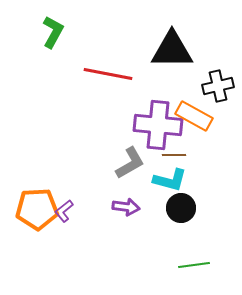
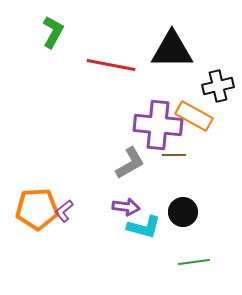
red line: moved 3 px right, 9 px up
cyan L-shape: moved 26 px left, 47 px down
black circle: moved 2 px right, 4 px down
green line: moved 3 px up
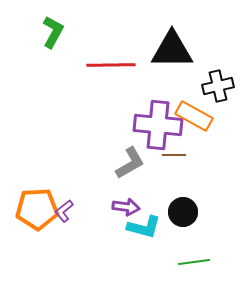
red line: rotated 12 degrees counterclockwise
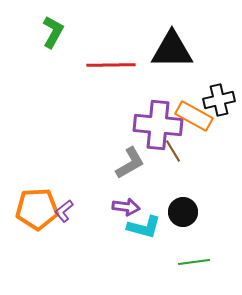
black cross: moved 1 px right, 14 px down
brown line: moved 1 px left, 4 px up; rotated 60 degrees clockwise
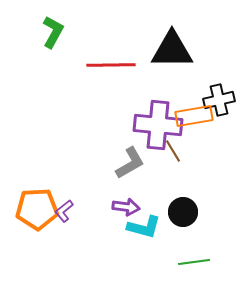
orange rectangle: rotated 39 degrees counterclockwise
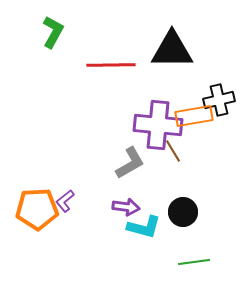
purple L-shape: moved 1 px right, 10 px up
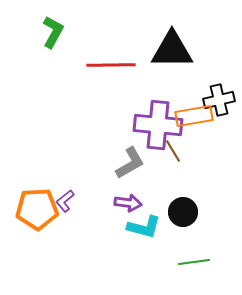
purple arrow: moved 2 px right, 4 px up
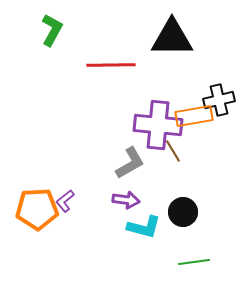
green L-shape: moved 1 px left, 2 px up
black triangle: moved 12 px up
purple arrow: moved 2 px left, 3 px up
